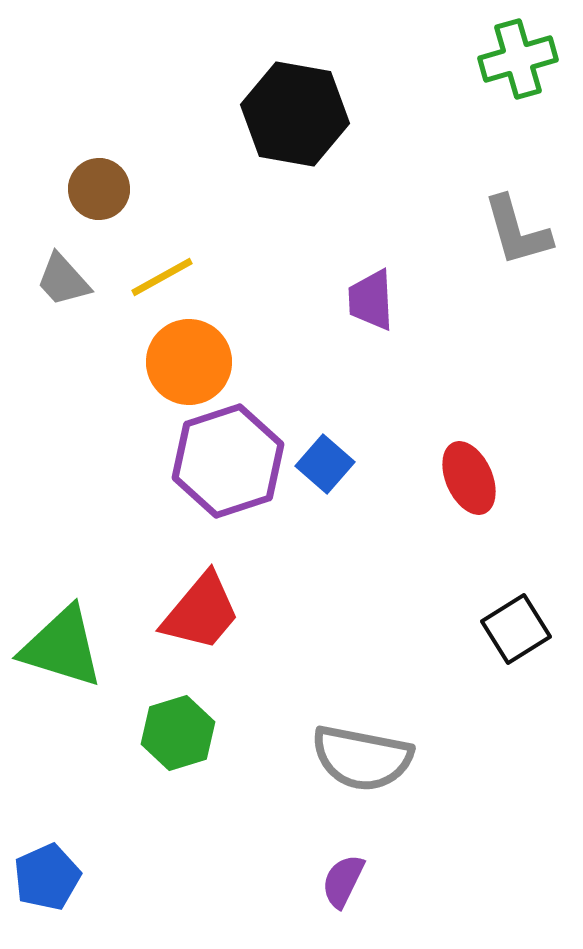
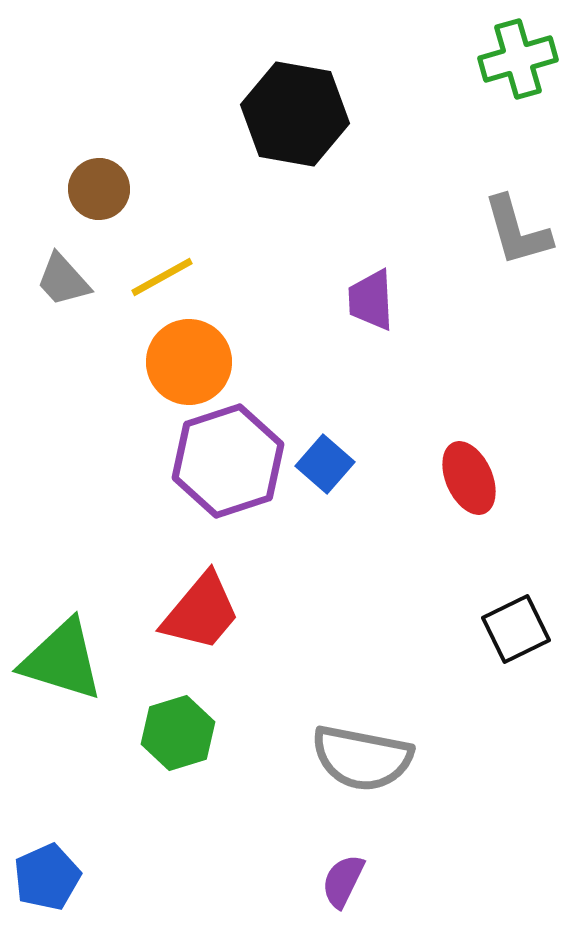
black square: rotated 6 degrees clockwise
green triangle: moved 13 px down
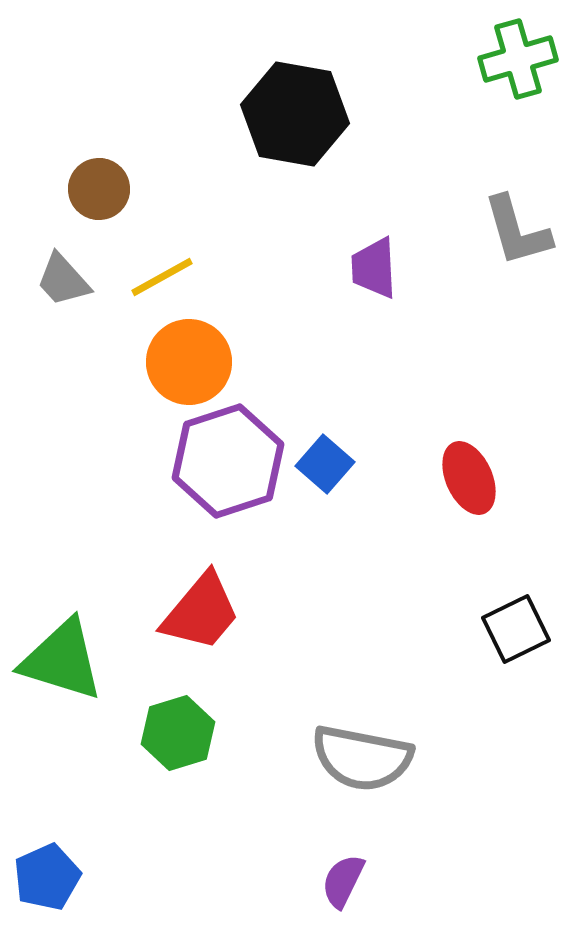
purple trapezoid: moved 3 px right, 32 px up
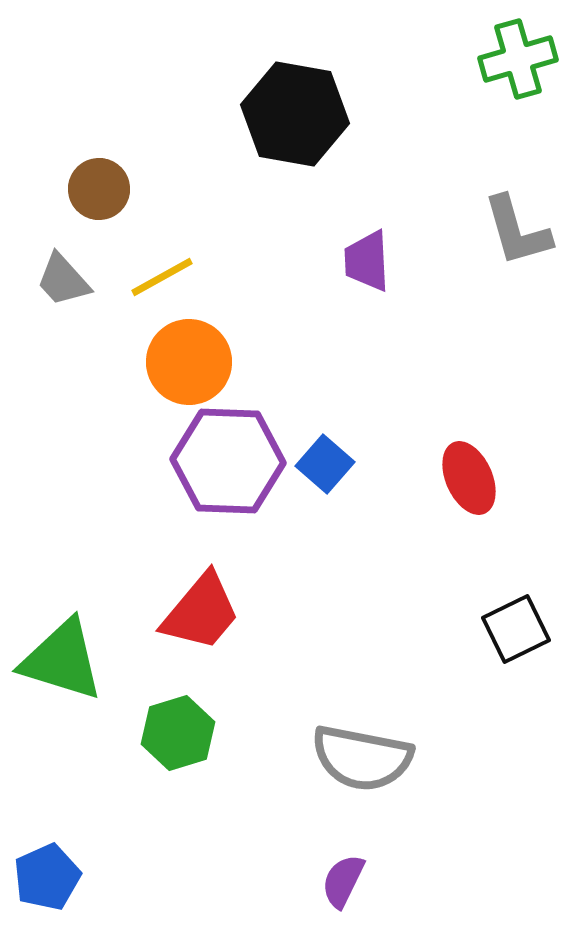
purple trapezoid: moved 7 px left, 7 px up
purple hexagon: rotated 20 degrees clockwise
